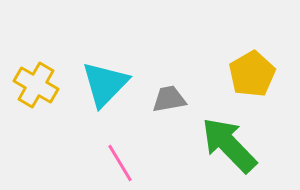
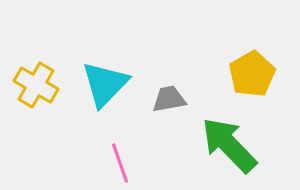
pink line: rotated 12 degrees clockwise
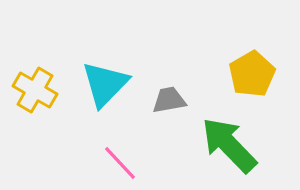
yellow cross: moved 1 px left, 5 px down
gray trapezoid: moved 1 px down
pink line: rotated 24 degrees counterclockwise
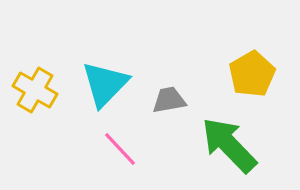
pink line: moved 14 px up
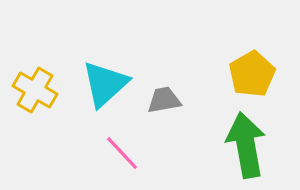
cyan triangle: rotated 4 degrees clockwise
gray trapezoid: moved 5 px left
green arrow: moved 17 px right; rotated 34 degrees clockwise
pink line: moved 2 px right, 4 px down
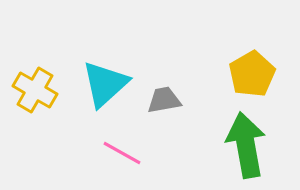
pink line: rotated 18 degrees counterclockwise
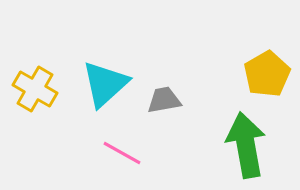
yellow pentagon: moved 15 px right
yellow cross: moved 1 px up
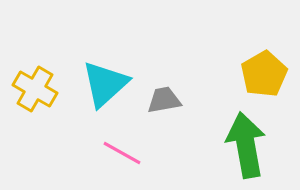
yellow pentagon: moved 3 px left
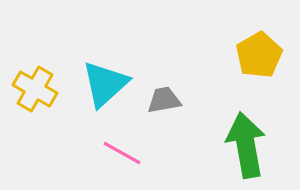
yellow pentagon: moved 5 px left, 19 px up
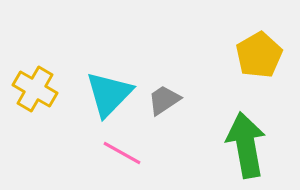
cyan triangle: moved 4 px right, 10 px down; rotated 4 degrees counterclockwise
gray trapezoid: rotated 24 degrees counterclockwise
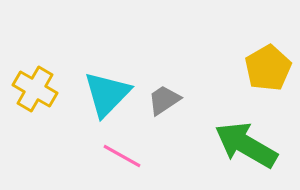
yellow pentagon: moved 9 px right, 13 px down
cyan triangle: moved 2 px left
green arrow: rotated 50 degrees counterclockwise
pink line: moved 3 px down
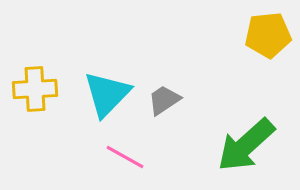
yellow pentagon: moved 33 px up; rotated 24 degrees clockwise
yellow cross: rotated 33 degrees counterclockwise
green arrow: rotated 72 degrees counterclockwise
pink line: moved 3 px right, 1 px down
